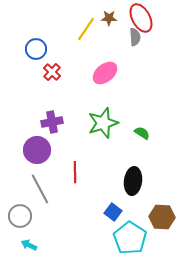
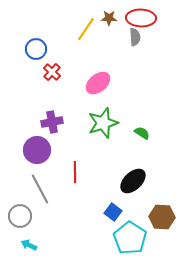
red ellipse: rotated 60 degrees counterclockwise
pink ellipse: moved 7 px left, 10 px down
black ellipse: rotated 40 degrees clockwise
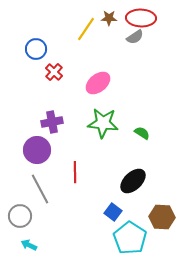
gray semicircle: rotated 60 degrees clockwise
red cross: moved 2 px right
green star: rotated 24 degrees clockwise
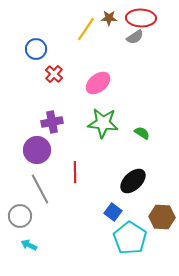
red cross: moved 2 px down
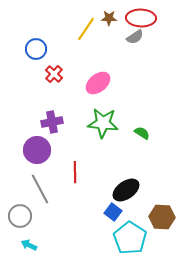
black ellipse: moved 7 px left, 9 px down; rotated 8 degrees clockwise
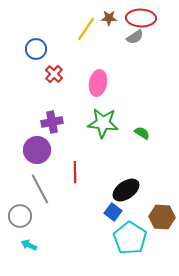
pink ellipse: rotated 40 degrees counterclockwise
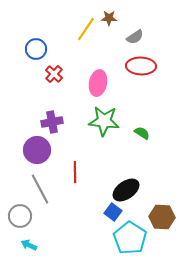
red ellipse: moved 48 px down
green star: moved 1 px right, 2 px up
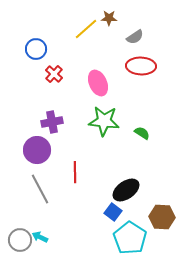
yellow line: rotated 15 degrees clockwise
pink ellipse: rotated 35 degrees counterclockwise
gray circle: moved 24 px down
cyan arrow: moved 11 px right, 8 px up
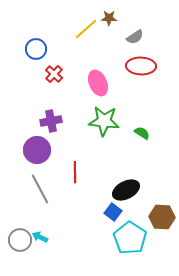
purple cross: moved 1 px left, 1 px up
black ellipse: rotated 8 degrees clockwise
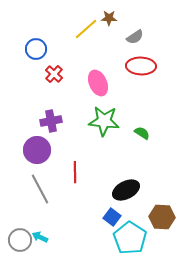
blue square: moved 1 px left, 5 px down
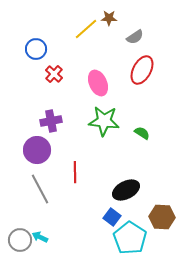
red ellipse: moved 1 px right, 4 px down; rotated 64 degrees counterclockwise
